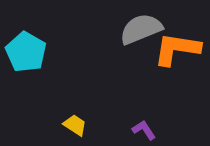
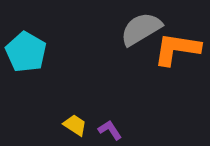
gray semicircle: rotated 9 degrees counterclockwise
purple L-shape: moved 34 px left
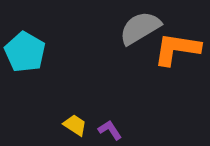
gray semicircle: moved 1 px left, 1 px up
cyan pentagon: moved 1 px left
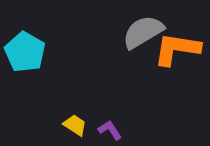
gray semicircle: moved 3 px right, 4 px down
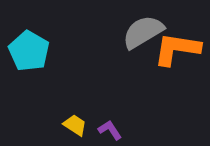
cyan pentagon: moved 4 px right, 1 px up
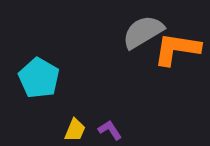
cyan pentagon: moved 10 px right, 27 px down
yellow trapezoid: moved 5 px down; rotated 80 degrees clockwise
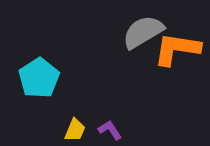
cyan pentagon: rotated 9 degrees clockwise
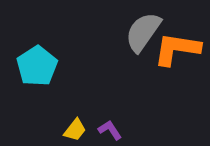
gray semicircle: rotated 24 degrees counterclockwise
cyan pentagon: moved 2 px left, 12 px up
yellow trapezoid: rotated 15 degrees clockwise
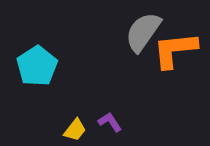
orange L-shape: moved 2 px left, 1 px down; rotated 15 degrees counterclockwise
purple L-shape: moved 8 px up
